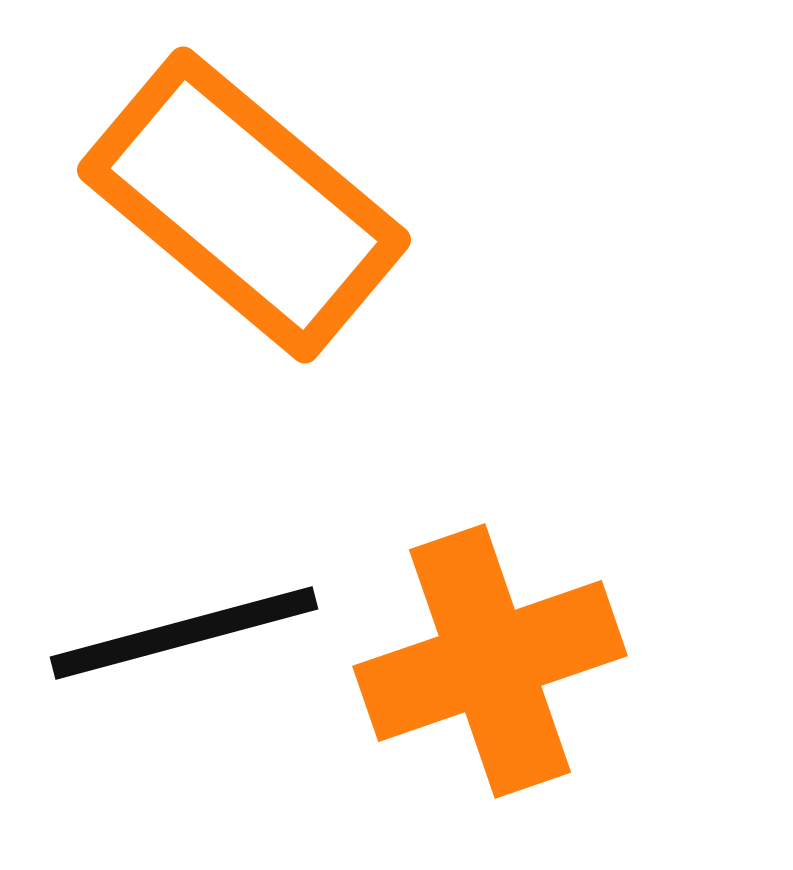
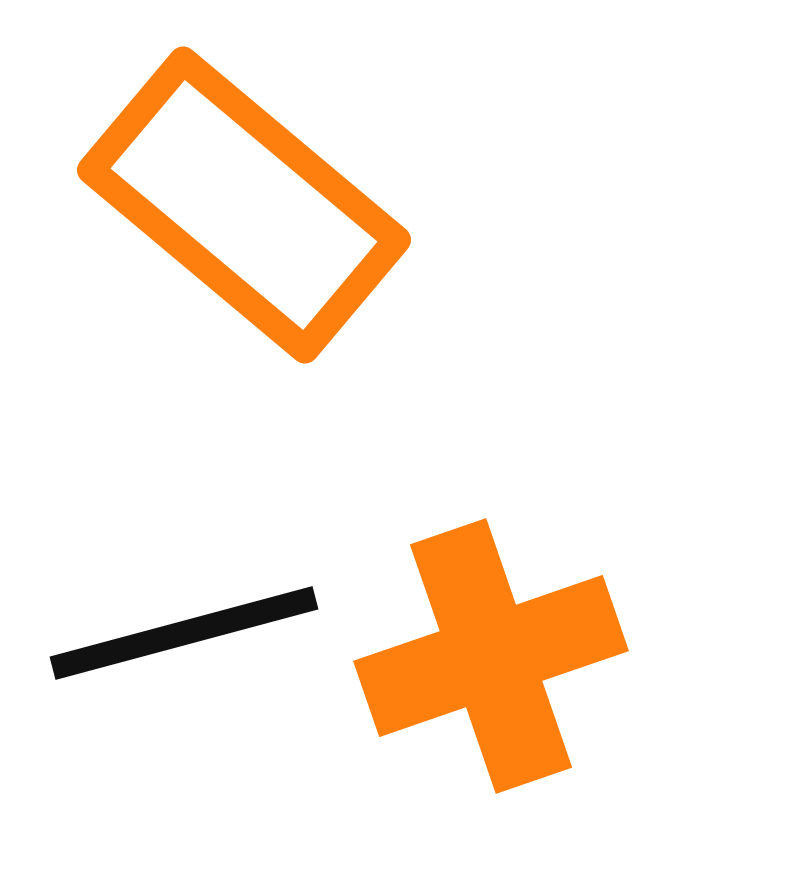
orange cross: moved 1 px right, 5 px up
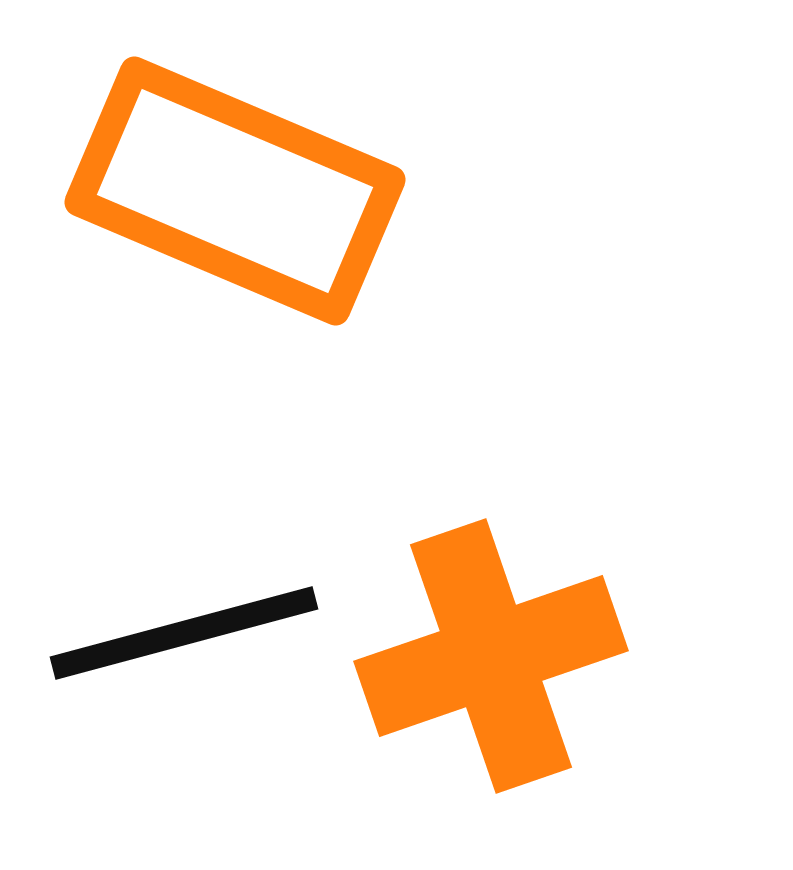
orange rectangle: moved 9 px left, 14 px up; rotated 17 degrees counterclockwise
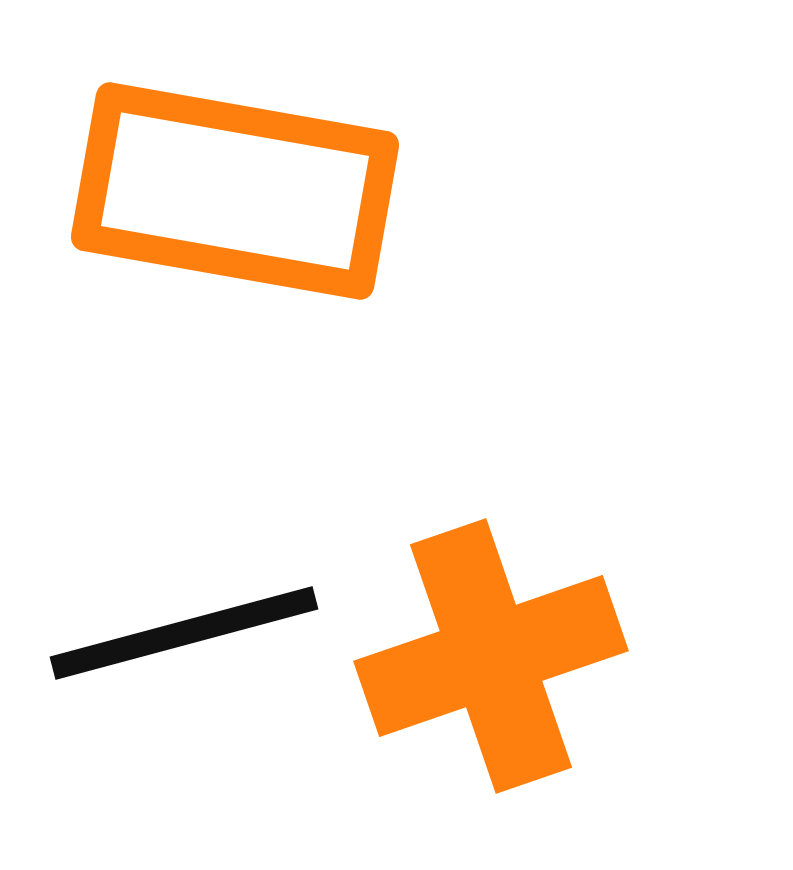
orange rectangle: rotated 13 degrees counterclockwise
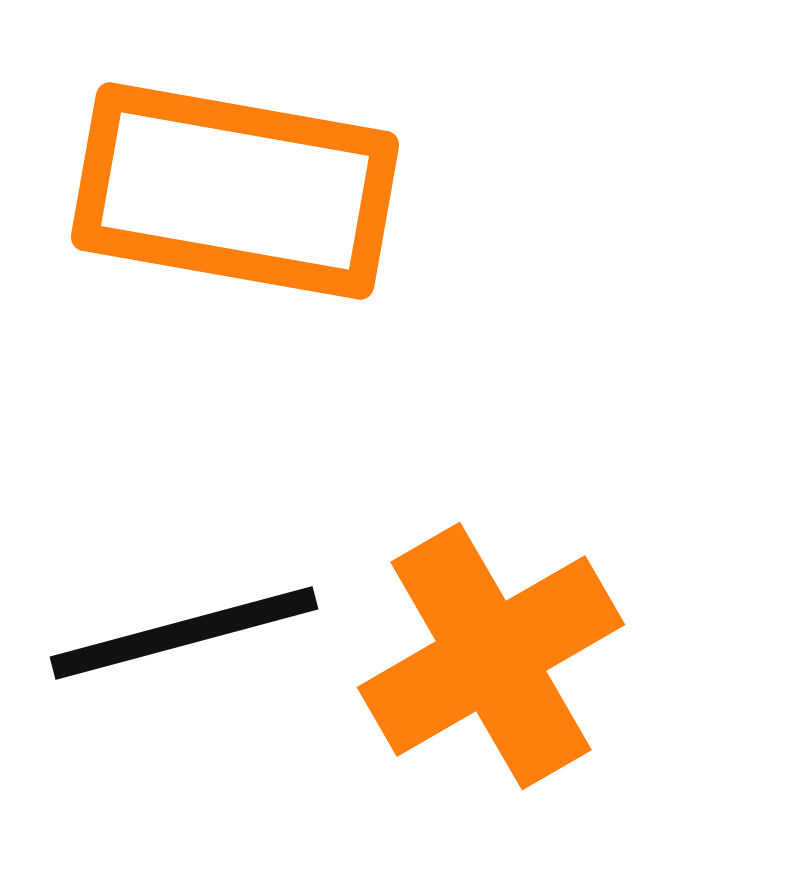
orange cross: rotated 11 degrees counterclockwise
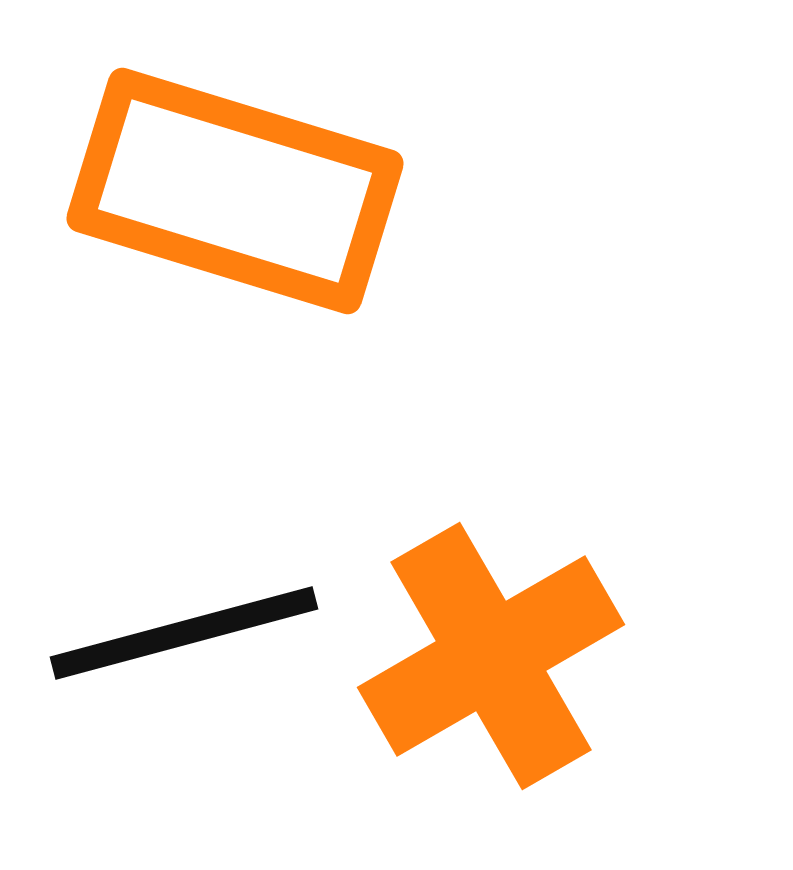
orange rectangle: rotated 7 degrees clockwise
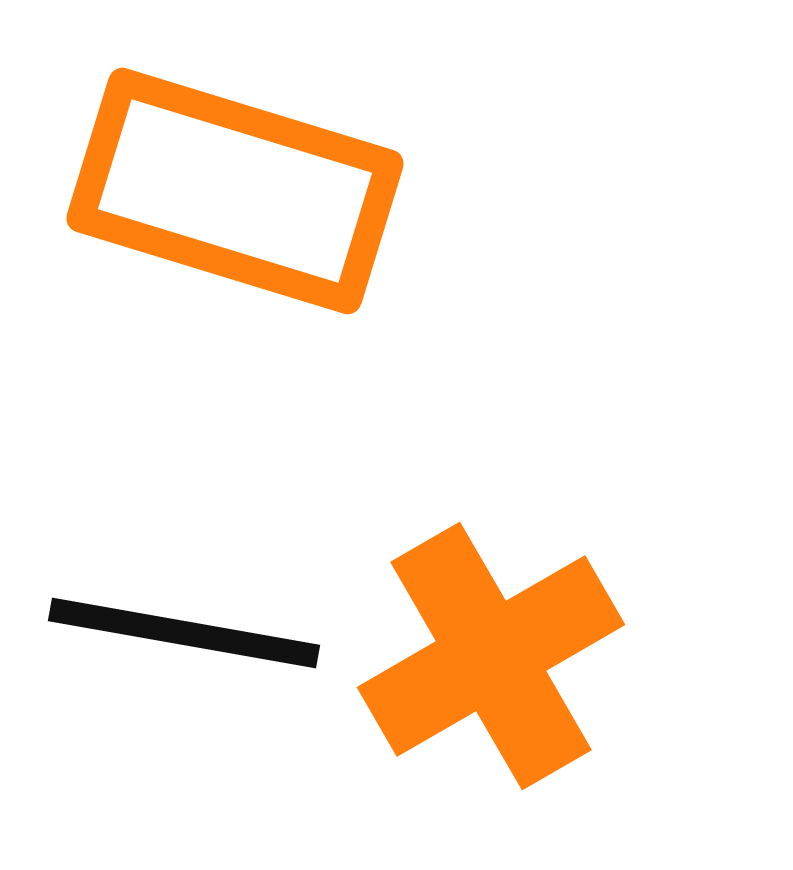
black line: rotated 25 degrees clockwise
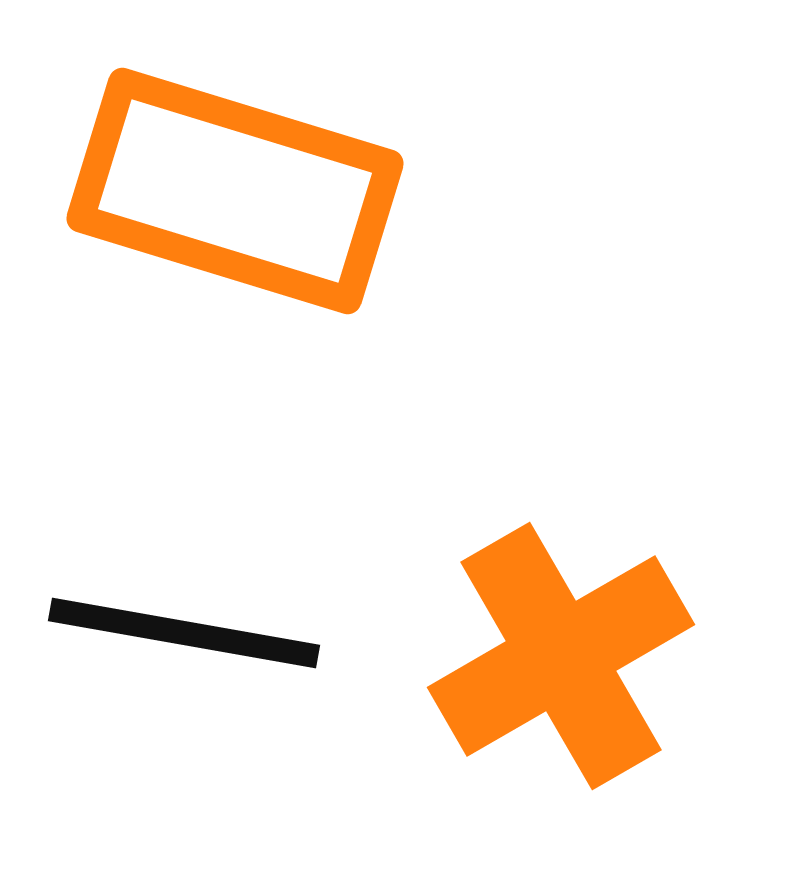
orange cross: moved 70 px right
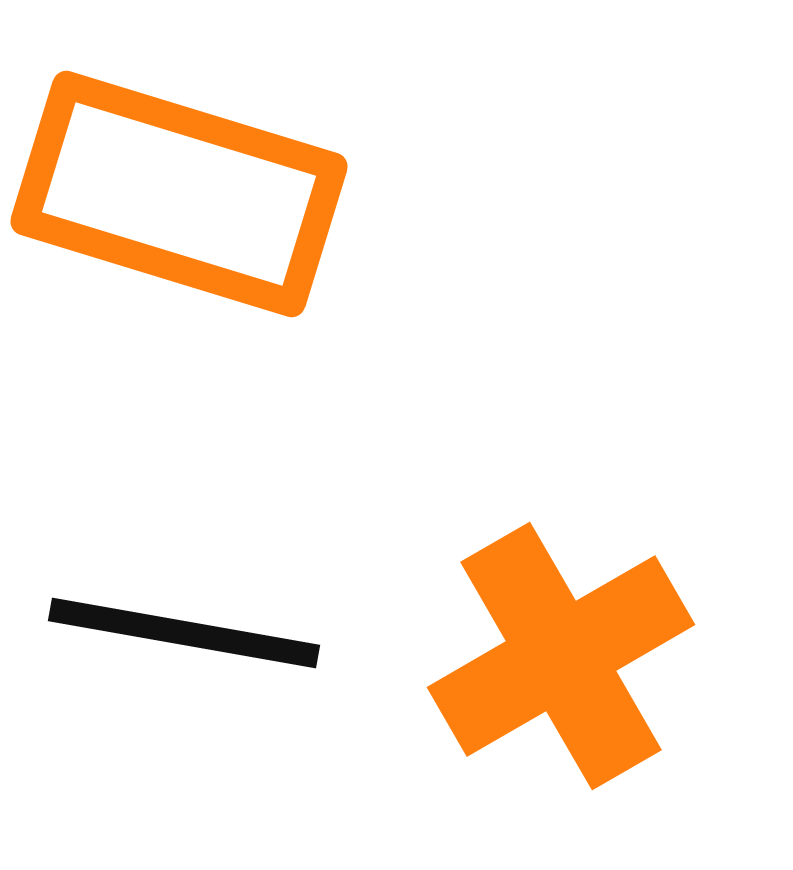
orange rectangle: moved 56 px left, 3 px down
